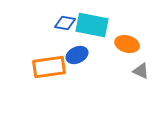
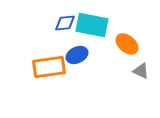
blue diamond: rotated 15 degrees counterclockwise
orange ellipse: rotated 25 degrees clockwise
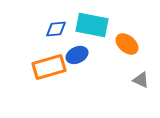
blue diamond: moved 9 px left, 6 px down
orange rectangle: rotated 8 degrees counterclockwise
gray triangle: moved 9 px down
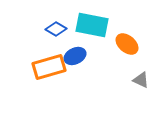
blue diamond: rotated 35 degrees clockwise
blue ellipse: moved 2 px left, 1 px down
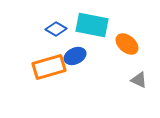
gray triangle: moved 2 px left
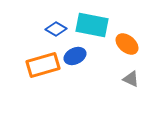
orange rectangle: moved 6 px left, 2 px up
gray triangle: moved 8 px left, 1 px up
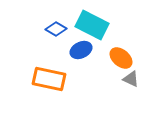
cyan rectangle: rotated 16 degrees clockwise
orange ellipse: moved 6 px left, 14 px down
blue ellipse: moved 6 px right, 6 px up
orange rectangle: moved 6 px right, 14 px down; rotated 28 degrees clockwise
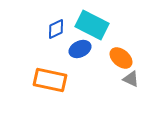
blue diamond: rotated 55 degrees counterclockwise
blue ellipse: moved 1 px left, 1 px up
orange rectangle: moved 1 px right, 1 px down
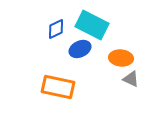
orange ellipse: rotated 35 degrees counterclockwise
orange rectangle: moved 8 px right, 7 px down
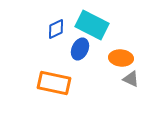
blue ellipse: rotated 40 degrees counterclockwise
orange rectangle: moved 4 px left, 4 px up
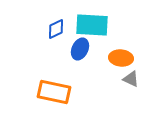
cyan rectangle: rotated 24 degrees counterclockwise
orange rectangle: moved 9 px down
